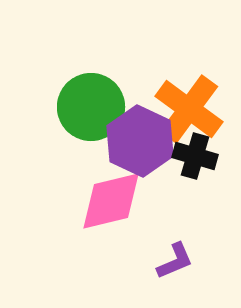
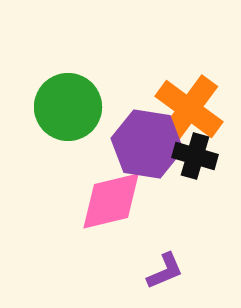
green circle: moved 23 px left
purple hexagon: moved 7 px right, 3 px down; rotated 16 degrees counterclockwise
purple L-shape: moved 10 px left, 10 px down
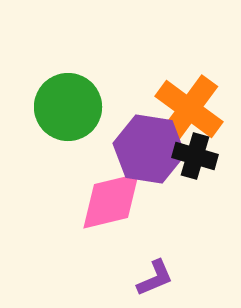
purple hexagon: moved 2 px right, 5 px down
purple L-shape: moved 10 px left, 7 px down
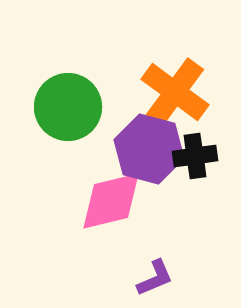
orange cross: moved 14 px left, 17 px up
purple hexagon: rotated 6 degrees clockwise
black cross: rotated 24 degrees counterclockwise
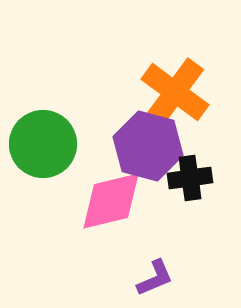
green circle: moved 25 px left, 37 px down
purple hexagon: moved 1 px left, 3 px up
black cross: moved 5 px left, 22 px down
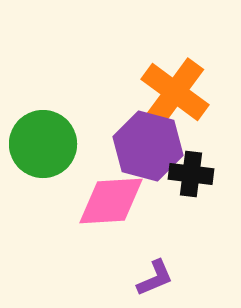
black cross: moved 1 px right, 4 px up; rotated 15 degrees clockwise
pink diamond: rotated 10 degrees clockwise
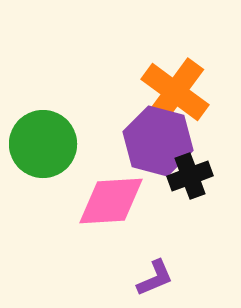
purple hexagon: moved 10 px right, 5 px up
black cross: moved 1 px left, 2 px down; rotated 27 degrees counterclockwise
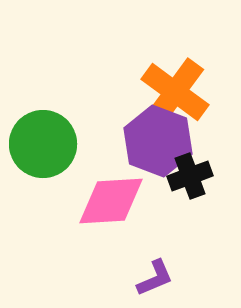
purple hexagon: rotated 6 degrees clockwise
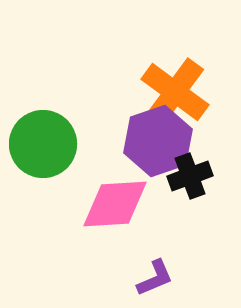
purple hexagon: rotated 20 degrees clockwise
pink diamond: moved 4 px right, 3 px down
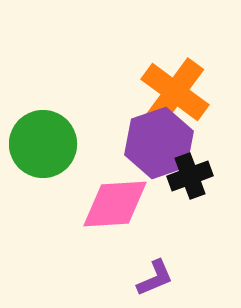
purple hexagon: moved 1 px right, 2 px down
